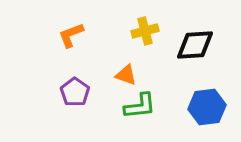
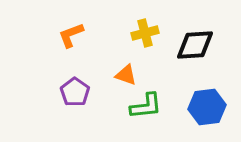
yellow cross: moved 2 px down
green L-shape: moved 6 px right
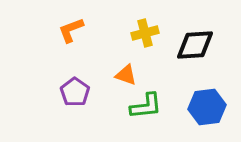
orange L-shape: moved 5 px up
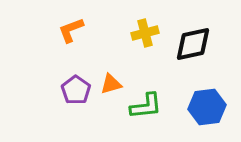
black diamond: moved 2 px left, 1 px up; rotated 9 degrees counterclockwise
orange triangle: moved 15 px left, 9 px down; rotated 35 degrees counterclockwise
purple pentagon: moved 1 px right, 2 px up
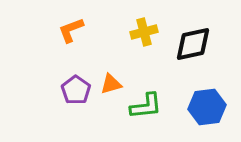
yellow cross: moved 1 px left, 1 px up
